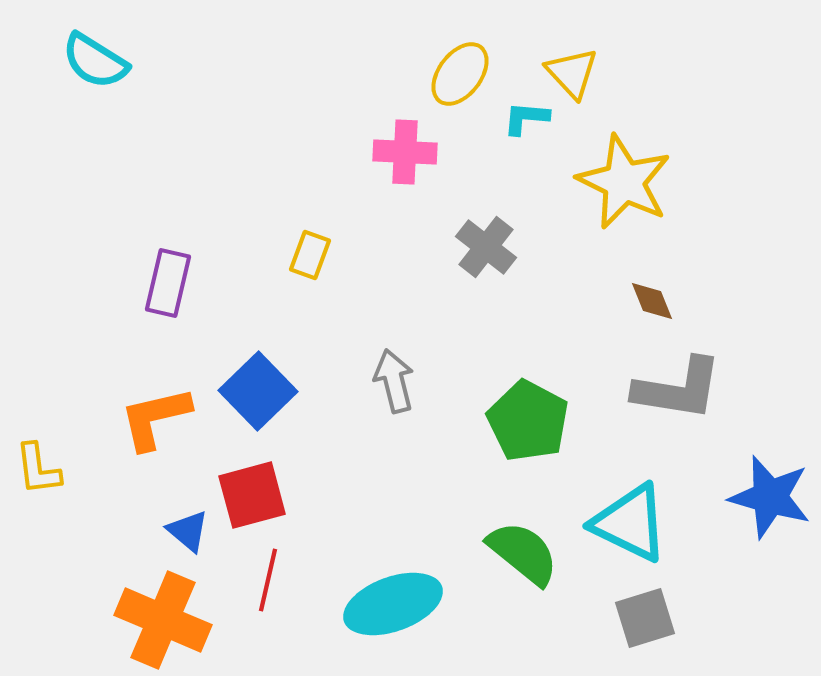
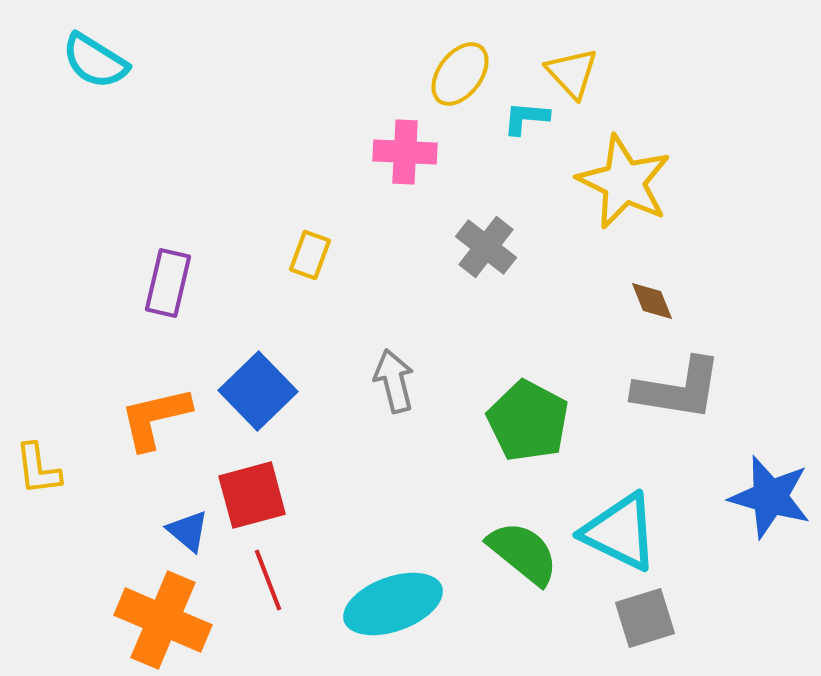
cyan triangle: moved 10 px left, 9 px down
red line: rotated 34 degrees counterclockwise
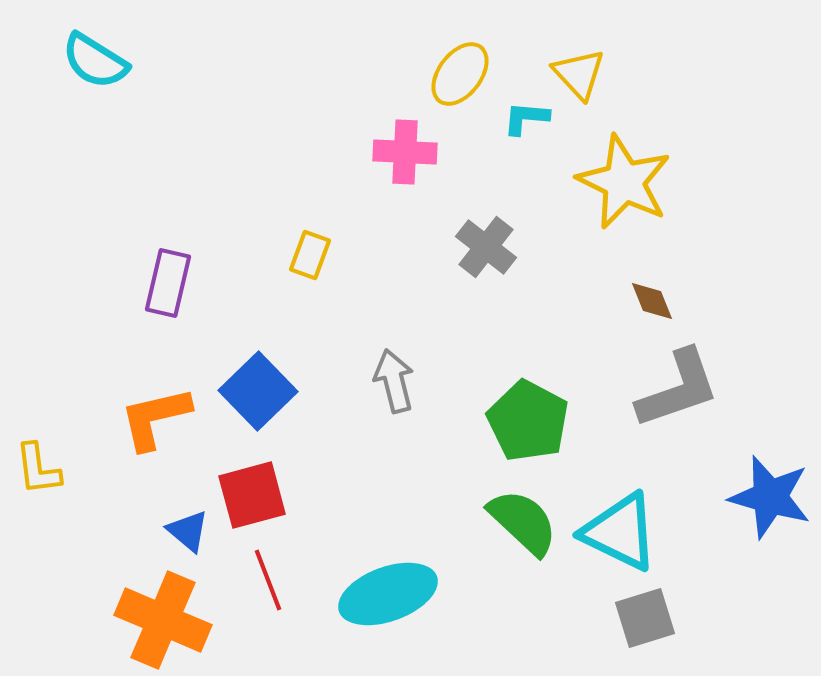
yellow triangle: moved 7 px right, 1 px down
gray L-shape: rotated 28 degrees counterclockwise
green semicircle: moved 31 px up; rotated 4 degrees clockwise
cyan ellipse: moved 5 px left, 10 px up
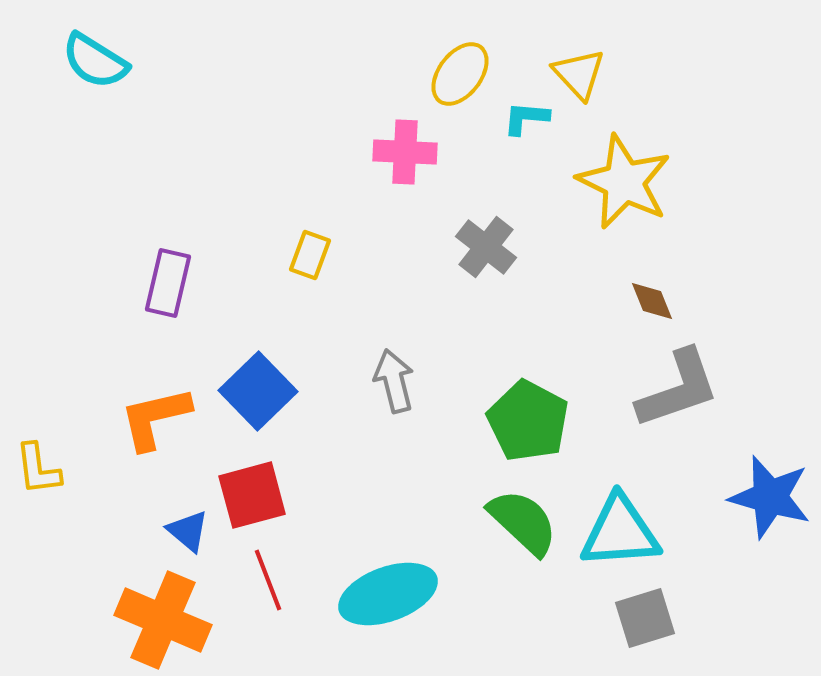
cyan triangle: rotated 30 degrees counterclockwise
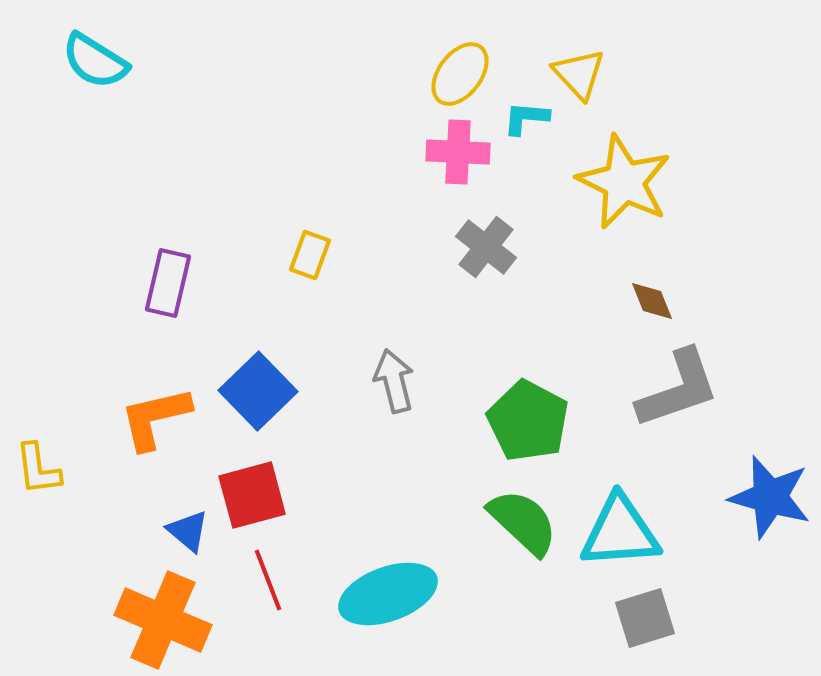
pink cross: moved 53 px right
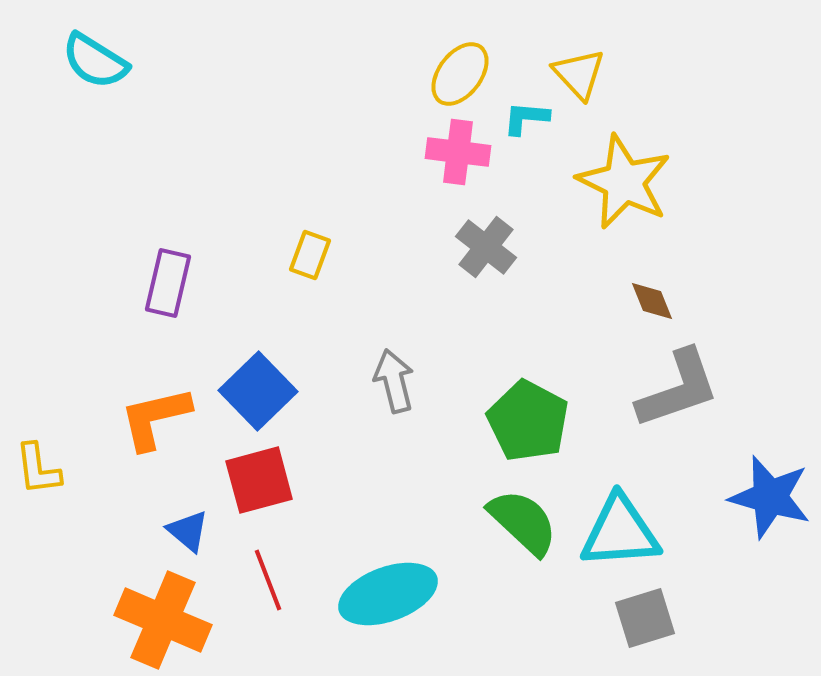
pink cross: rotated 4 degrees clockwise
red square: moved 7 px right, 15 px up
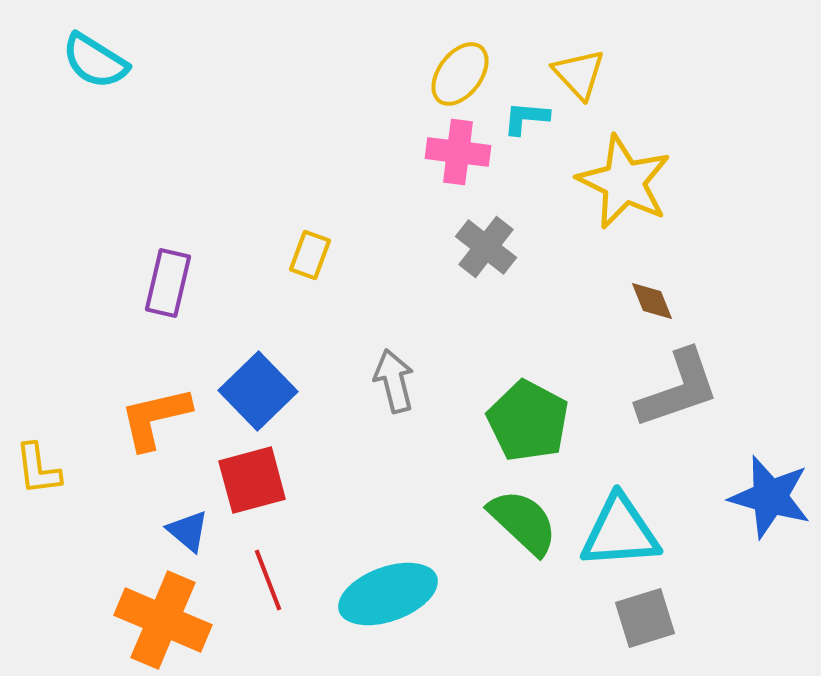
red square: moved 7 px left
